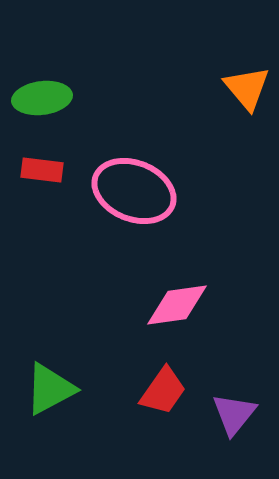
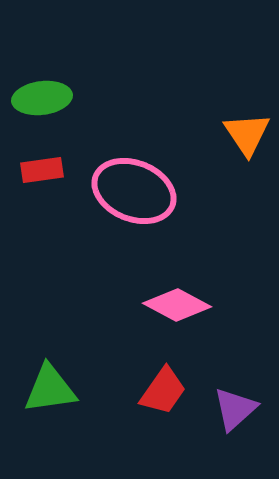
orange triangle: moved 46 px down; rotated 6 degrees clockwise
red rectangle: rotated 15 degrees counterclockwise
pink diamond: rotated 36 degrees clockwise
green triangle: rotated 20 degrees clockwise
purple triangle: moved 1 px right, 5 px up; rotated 9 degrees clockwise
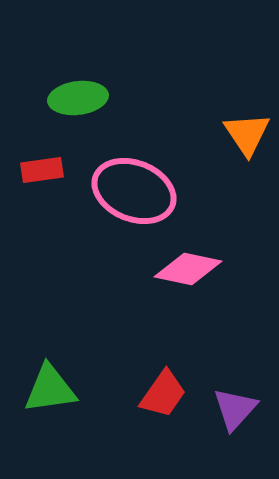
green ellipse: moved 36 px right
pink diamond: moved 11 px right, 36 px up; rotated 16 degrees counterclockwise
red trapezoid: moved 3 px down
purple triangle: rotated 6 degrees counterclockwise
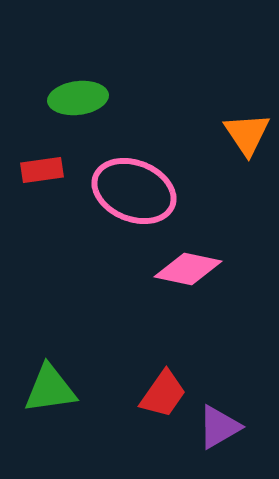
purple triangle: moved 16 px left, 18 px down; rotated 18 degrees clockwise
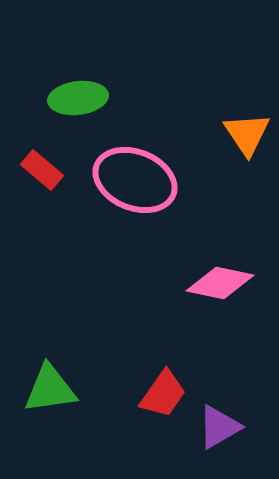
red rectangle: rotated 48 degrees clockwise
pink ellipse: moved 1 px right, 11 px up
pink diamond: moved 32 px right, 14 px down
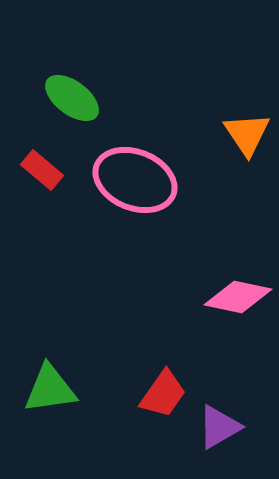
green ellipse: moved 6 px left; rotated 44 degrees clockwise
pink diamond: moved 18 px right, 14 px down
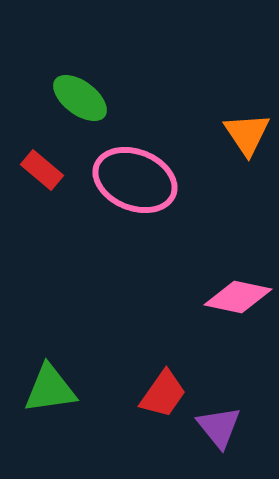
green ellipse: moved 8 px right
purple triangle: rotated 39 degrees counterclockwise
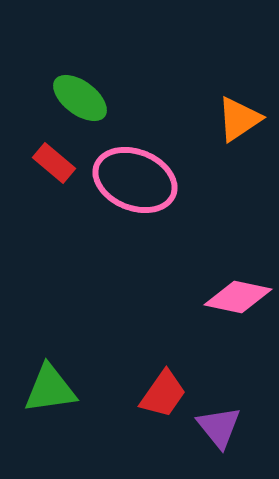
orange triangle: moved 8 px left, 15 px up; rotated 30 degrees clockwise
red rectangle: moved 12 px right, 7 px up
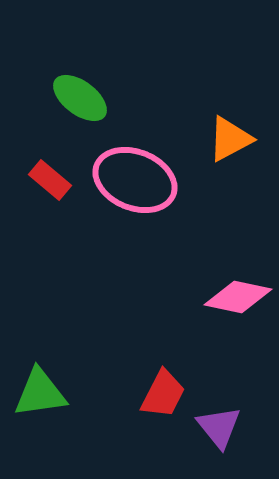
orange triangle: moved 9 px left, 20 px down; rotated 6 degrees clockwise
red rectangle: moved 4 px left, 17 px down
green triangle: moved 10 px left, 4 px down
red trapezoid: rotated 8 degrees counterclockwise
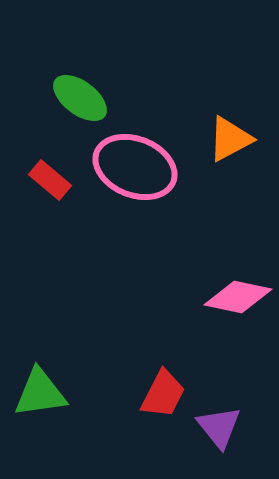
pink ellipse: moved 13 px up
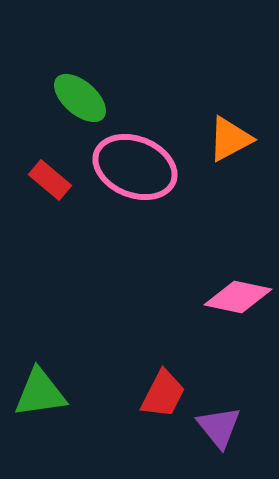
green ellipse: rotated 4 degrees clockwise
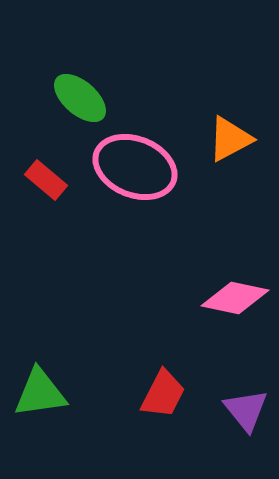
red rectangle: moved 4 px left
pink diamond: moved 3 px left, 1 px down
purple triangle: moved 27 px right, 17 px up
